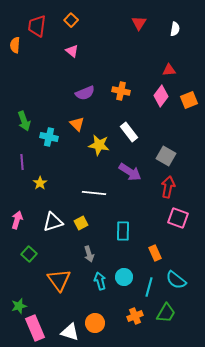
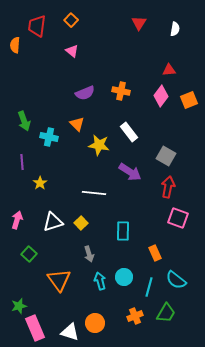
yellow square at (81, 223): rotated 16 degrees counterclockwise
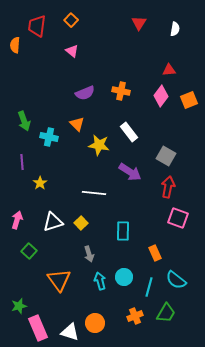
green square at (29, 254): moved 3 px up
pink rectangle at (35, 328): moved 3 px right
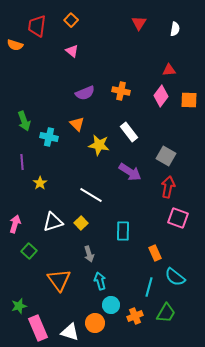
orange semicircle at (15, 45): rotated 77 degrees counterclockwise
orange square at (189, 100): rotated 24 degrees clockwise
white line at (94, 193): moved 3 px left, 2 px down; rotated 25 degrees clockwise
pink arrow at (17, 220): moved 2 px left, 4 px down
cyan circle at (124, 277): moved 13 px left, 28 px down
cyan semicircle at (176, 280): moved 1 px left, 3 px up
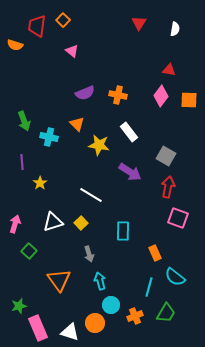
orange square at (71, 20): moved 8 px left
red triangle at (169, 70): rotated 16 degrees clockwise
orange cross at (121, 91): moved 3 px left, 4 px down
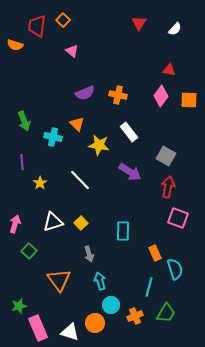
white semicircle at (175, 29): rotated 32 degrees clockwise
cyan cross at (49, 137): moved 4 px right
white line at (91, 195): moved 11 px left, 15 px up; rotated 15 degrees clockwise
cyan semicircle at (175, 277): moved 8 px up; rotated 145 degrees counterclockwise
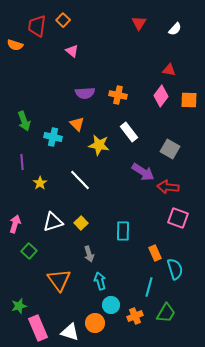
purple semicircle at (85, 93): rotated 18 degrees clockwise
gray square at (166, 156): moved 4 px right, 7 px up
purple arrow at (130, 172): moved 13 px right
red arrow at (168, 187): rotated 95 degrees counterclockwise
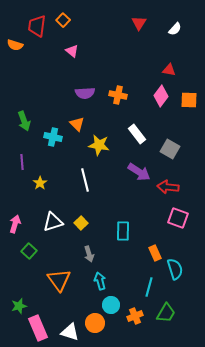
white rectangle at (129, 132): moved 8 px right, 2 px down
purple arrow at (143, 172): moved 4 px left
white line at (80, 180): moved 5 px right; rotated 30 degrees clockwise
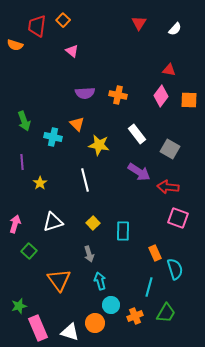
yellow square at (81, 223): moved 12 px right
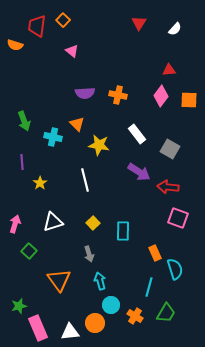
red triangle at (169, 70): rotated 16 degrees counterclockwise
orange cross at (135, 316): rotated 35 degrees counterclockwise
white triangle at (70, 332): rotated 24 degrees counterclockwise
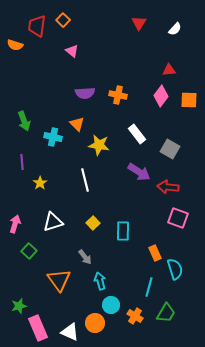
gray arrow at (89, 254): moved 4 px left, 3 px down; rotated 21 degrees counterclockwise
white triangle at (70, 332): rotated 30 degrees clockwise
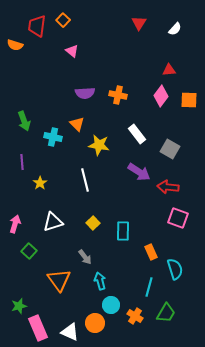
orange rectangle at (155, 253): moved 4 px left, 1 px up
